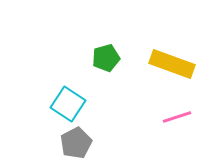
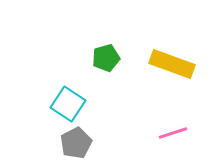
pink line: moved 4 px left, 16 px down
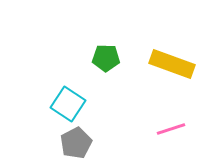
green pentagon: rotated 16 degrees clockwise
pink line: moved 2 px left, 4 px up
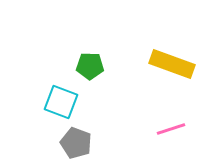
green pentagon: moved 16 px left, 8 px down
cyan square: moved 7 px left, 2 px up; rotated 12 degrees counterclockwise
gray pentagon: rotated 24 degrees counterclockwise
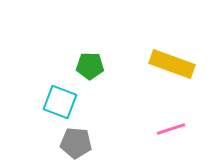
cyan square: moved 1 px left
gray pentagon: rotated 16 degrees counterclockwise
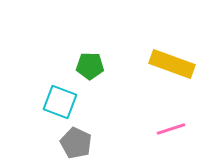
gray pentagon: rotated 20 degrees clockwise
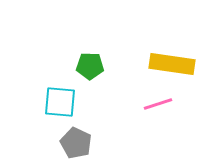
yellow rectangle: rotated 12 degrees counterclockwise
cyan square: rotated 16 degrees counterclockwise
pink line: moved 13 px left, 25 px up
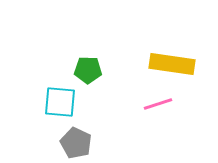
green pentagon: moved 2 px left, 4 px down
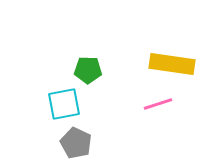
cyan square: moved 4 px right, 2 px down; rotated 16 degrees counterclockwise
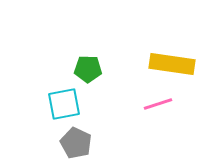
green pentagon: moved 1 px up
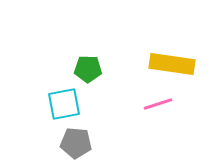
gray pentagon: rotated 20 degrees counterclockwise
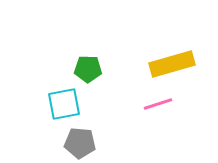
yellow rectangle: rotated 24 degrees counterclockwise
gray pentagon: moved 4 px right
